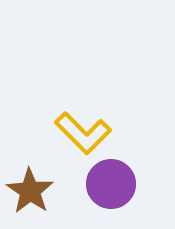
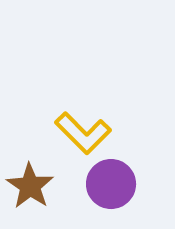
brown star: moved 5 px up
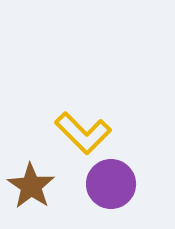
brown star: moved 1 px right
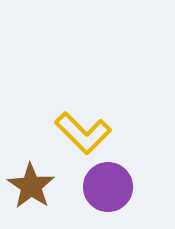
purple circle: moved 3 px left, 3 px down
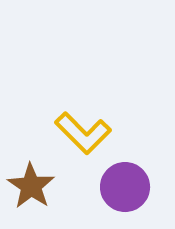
purple circle: moved 17 px right
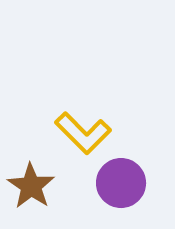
purple circle: moved 4 px left, 4 px up
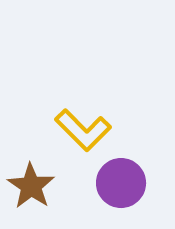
yellow L-shape: moved 3 px up
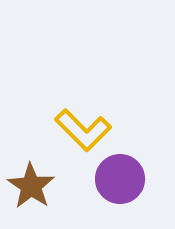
purple circle: moved 1 px left, 4 px up
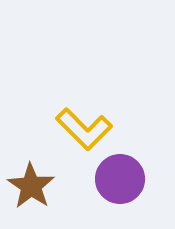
yellow L-shape: moved 1 px right, 1 px up
